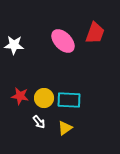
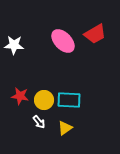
red trapezoid: moved 1 px down; rotated 40 degrees clockwise
yellow circle: moved 2 px down
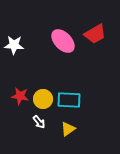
yellow circle: moved 1 px left, 1 px up
yellow triangle: moved 3 px right, 1 px down
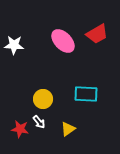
red trapezoid: moved 2 px right
red star: moved 33 px down
cyan rectangle: moved 17 px right, 6 px up
